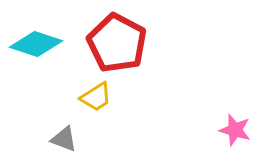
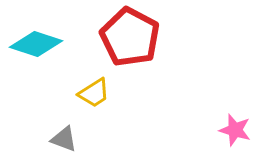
red pentagon: moved 13 px right, 6 px up
yellow trapezoid: moved 2 px left, 4 px up
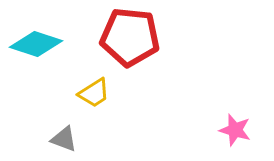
red pentagon: rotated 22 degrees counterclockwise
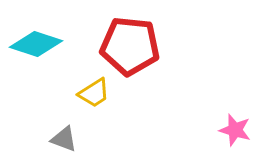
red pentagon: moved 9 px down
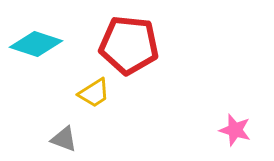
red pentagon: moved 1 px left, 1 px up
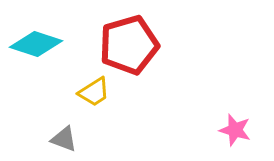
red pentagon: rotated 22 degrees counterclockwise
yellow trapezoid: moved 1 px up
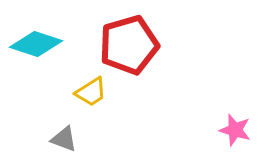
yellow trapezoid: moved 3 px left
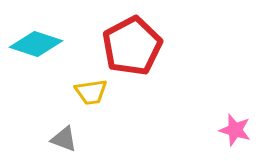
red pentagon: moved 3 px right, 1 px down; rotated 12 degrees counterclockwise
yellow trapezoid: rotated 24 degrees clockwise
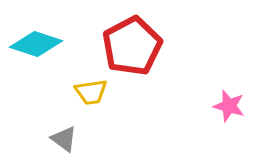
pink star: moved 6 px left, 24 px up
gray triangle: rotated 16 degrees clockwise
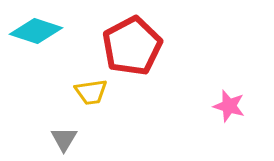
cyan diamond: moved 13 px up
gray triangle: rotated 24 degrees clockwise
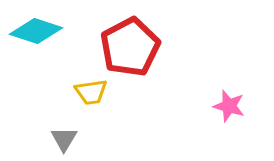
red pentagon: moved 2 px left, 1 px down
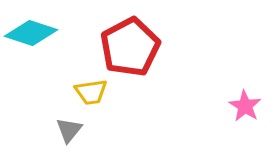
cyan diamond: moved 5 px left, 2 px down
pink star: moved 16 px right; rotated 16 degrees clockwise
gray triangle: moved 5 px right, 9 px up; rotated 8 degrees clockwise
